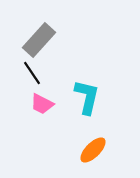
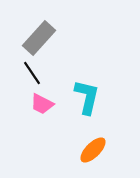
gray rectangle: moved 2 px up
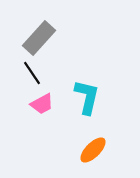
pink trapezoid: rotated 55 degrees counterclockwise
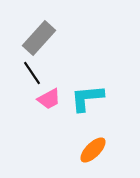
cyan L-shape: moved 1 px down; rotated 108 degrees counterclockwise
pink trapezoid: moved 7 px right, 5 px up
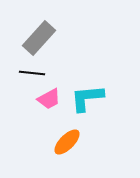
black line: rotated 50 degrees counterclockwise
orange ellipse: moved 26 px left, 8 px up
